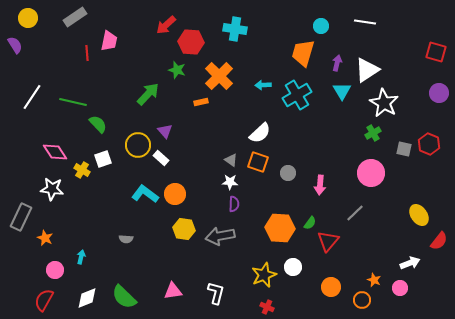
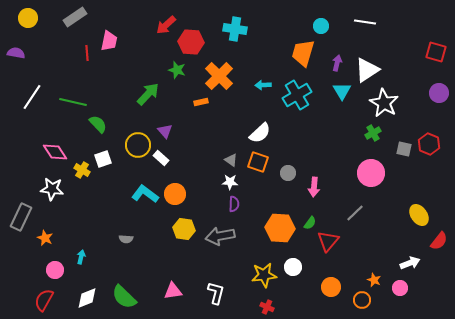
purple semicircle at (15, 45): moved 1 px right, 8 px down; rotated 48 degrees counterclockwise
pink arrow at (320, 185): moved 6 px left, 2 px down
yellow star at (264, 275): rotated 15 degrees clockwise
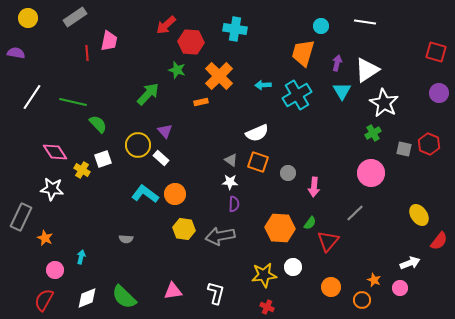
white semicircle at (260, 133): moved 3 px left; rotated 20 degrees clockwise
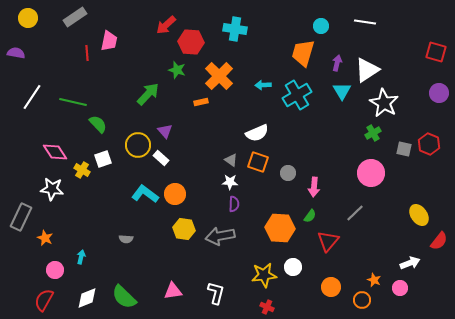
green semicircle at (310, 223): moved 7 px up
